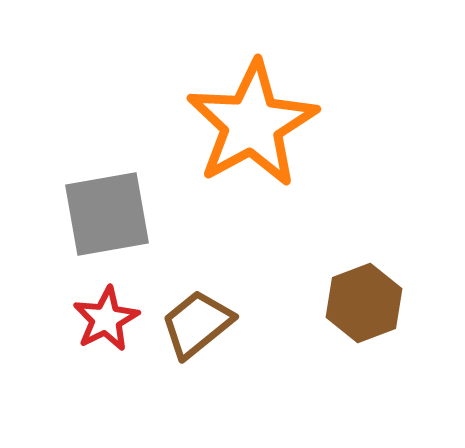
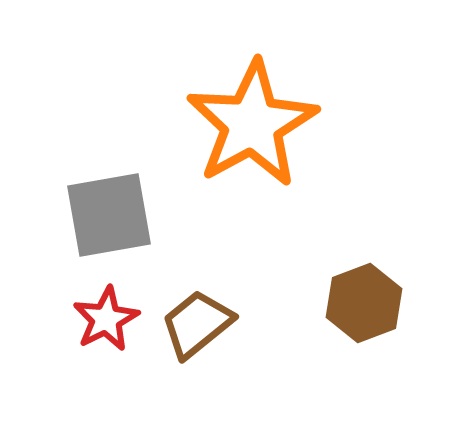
gray square: moved 2 px right, 1 px down
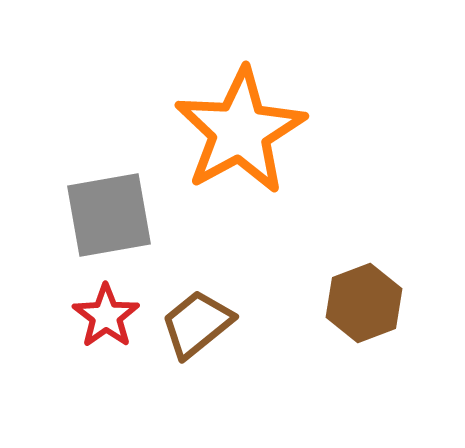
orange star: moved 12 px left, 7 px down
red star: moved 3 px up; rotated 8 degrees counterclockwise
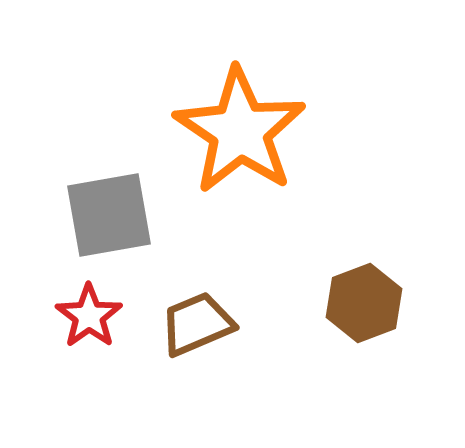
orange star: rotated 9 degrees counterclockwise
red star: moved 17 px left
brown trapezoid: rotated 16 degrees clockwise
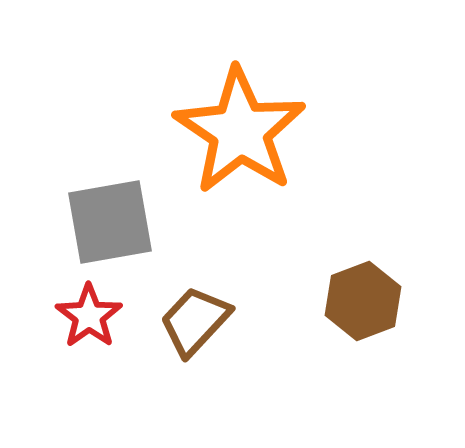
gray square: moved 1 px right, 7 px down
brown hexagon: moved 1 px left, 2 px up
brown trapezoid: moved 2 px left, 3 px up; rotated 24 degrees counterclockwise
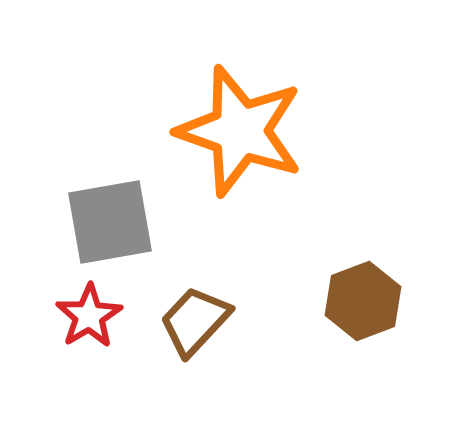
orange star: rotated 15 degrees counterclockwise
red star: rotated 4 degrees clockwise
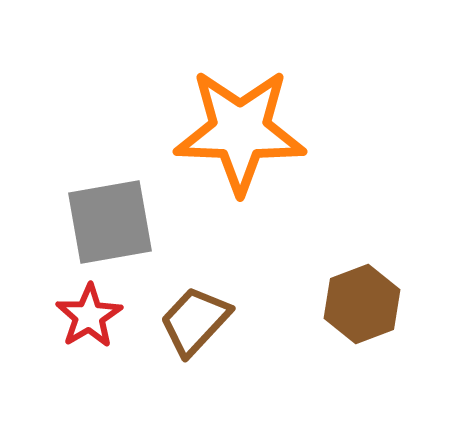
orange star: rotated 17 degrees counterclockwise
brown hexagon: moved 1 px left, 3 px down
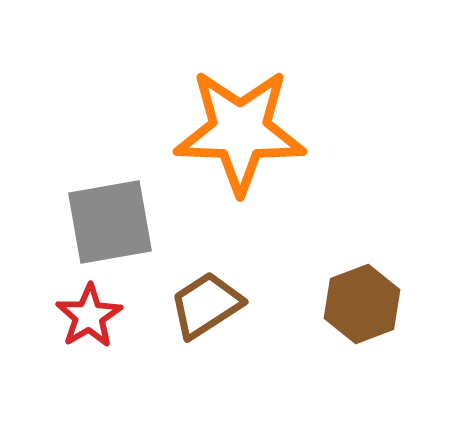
brown trapezoid: moved 11 px right, 16 px up; rotated 14 degrees clockwise
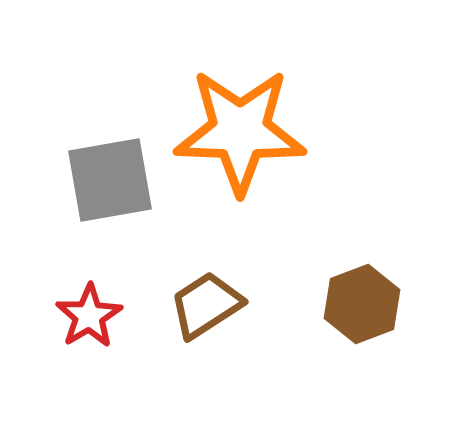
gray square: moved 42 px up
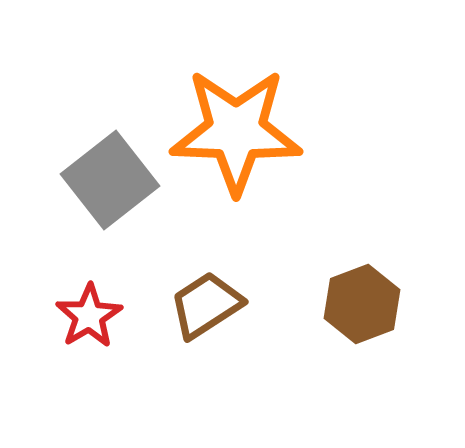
orange star: moved 4 px left
gray square: rotated 28 degrees counterclockwise
